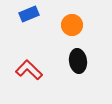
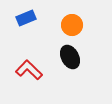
blue rectangle: moved 3 px left, 4 px down
black ellipse: moved 8 px left, 4 px up; rotated 20 degrees counterclockwise
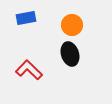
blue rectangle: rotated 12 degrees clockwise
black ellipse: moved 3 px up; rotated 10 degrees clockwise
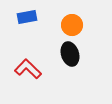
blue rectangle: moved 1 px right, 1 px up
red L-shape: moved 1 px left, 1 px up
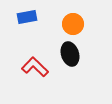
orange circle: moved 1 px right, 1 px up
red L-shape: moved 7 px right, 2 px up
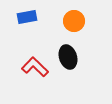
orange circle: moved 1 px right, 3 px up
black ellipse: moved 2 px left, 3 px down
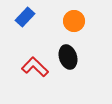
blue rectangle: moved 2 px left; rotated 36 degrees counterclockwise
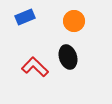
blue rectangle: rotated 24 degrees clockwise
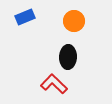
black ellipse: rotated 20 degrees clockwise
red L-shape: moved 19 px right, 17 px down
